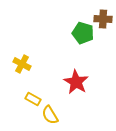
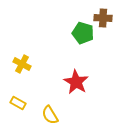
brown cross: moved 1 px up
yellow rectangle: moved 15 px left, 4 px down
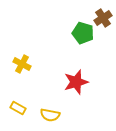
brown cross: rotated 36 degrees counterclockwise
red star: rotated 25 degrees clockwise
yellow rectangle: moved 5 px down
yellow semicircle: rotated 48 degrees counterclockwise
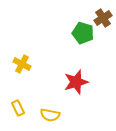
yellow rectangle: rotated 35 degrees clockwise
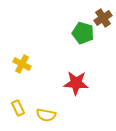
red star: moved 1 px down; rotated 20 degrees clockwise
yellow semicircle: moved 4 px left
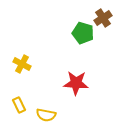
yellow rectangle: moved 1 px right, 3 px up
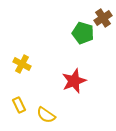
red star: moved 2 px left, 2 px up; rotated 25 degrees counterclockwise
yellow semicircle: rotated 24 degrees clockwise
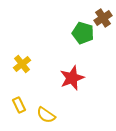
yellow cross: rotated 24 degrees clockwise
red star: moved 2 px left, 3 px up
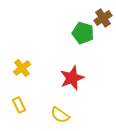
yellow cross: moved 4 px down
yellow semicircle: moved 14 px right
